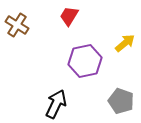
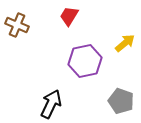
brown cross: rotated 10 degrees counterclockwise
black arrow: moved 5 px left
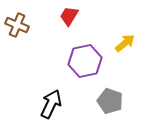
gray pentagon: moved 11 px left
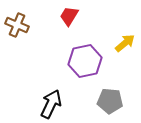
gray pentagon: rotated 15 degrees counterclockwise
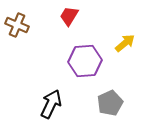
purple hexagon: rotated 8 degrees clockwise
gray pentagon: moved 2 px down; rotated 30 degrees counterclockwise
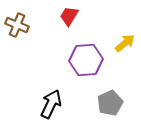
purple hexagon: moved 1 px right, 1 px up
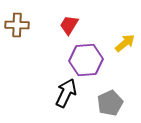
red trapezoid: moved 9 px down
brown cross: rotated 20 degrees counterclockwise
black arrow: moved 15 px right, 11 px up
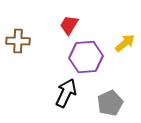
brown cross: moved 1 px right, 16 px down
purple hexagon: moved 3 px up
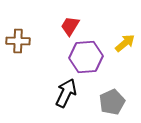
red trapezoid: moved 1 px right, 1 px down
gray pentagon: moved 2 px right, 1 px up
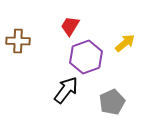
purple hexagon: rotated 16 degrees counterclockwise
black arrow: moved 3 px up; rotated 12 degrees clockwise
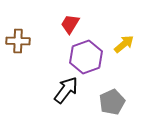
red trapezoid: moved 2 px up
yellow arrow: moved 1 px left, 1 px down
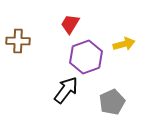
yellow arrow: rotated 25 degrees clockwise
